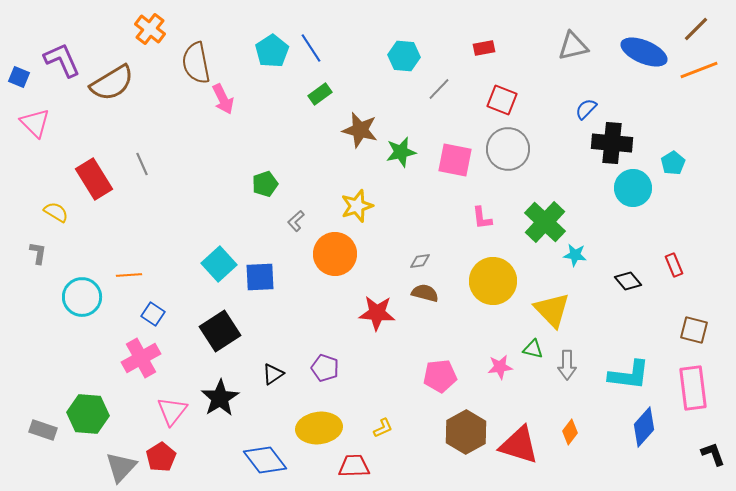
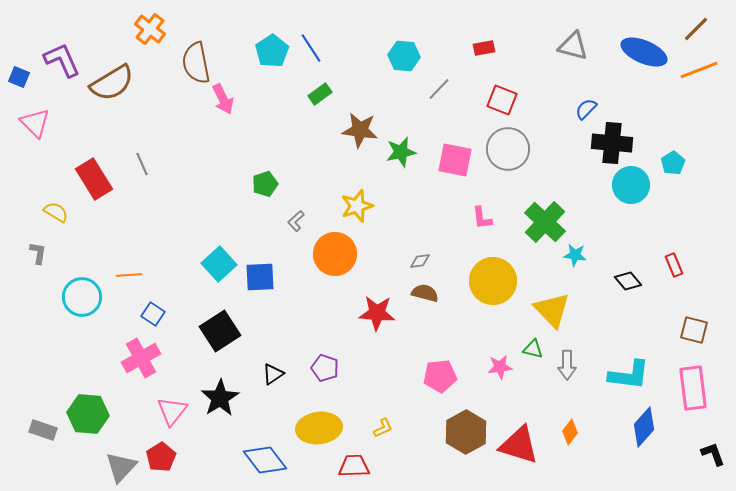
gray triangle at (573, 46): rotated 28 degrees clockwise
brown star at (360, 130): rotated 6 degrees counterclockwise
cyan circle at (633, 188): moved 2 px left, 3 px up
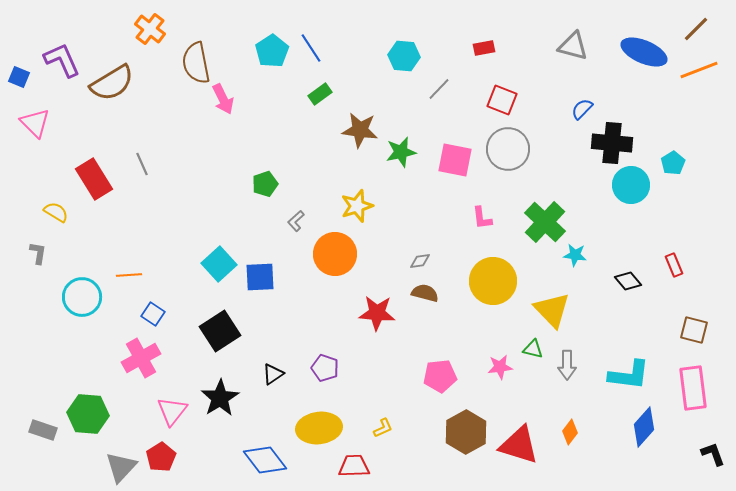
blue semicircle at (586, 109): moved 4 px left
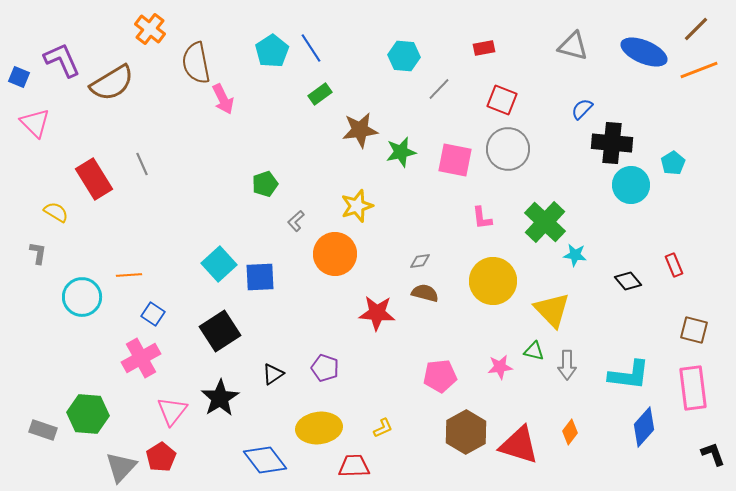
brown star at (360, 130): rotated 15 degrees counterclockwise
green triangle at (533, 349): moved 1 px right, 2 px down
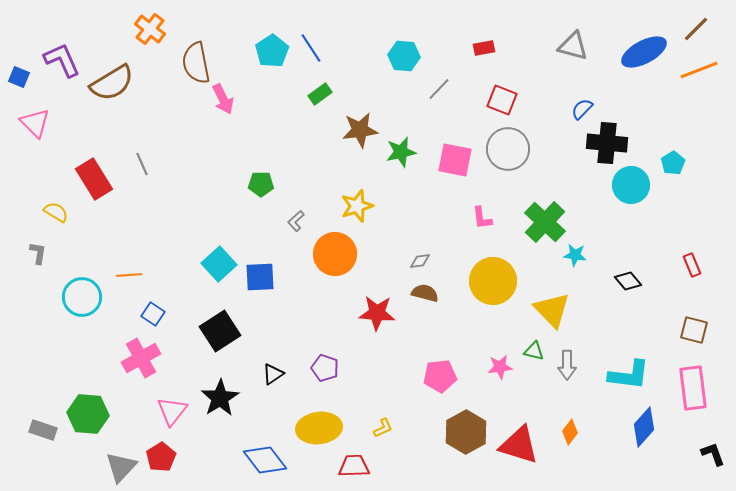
blue ellipse at (644, 52): rotated 51 degrees counterclockwise
black cross at (612, 143): moved 5 px left
green pentagon at (265, 184): moved 4 px left; rotated 20 degrees clockwise
red rectangle at (674, 265): moved 18 px right
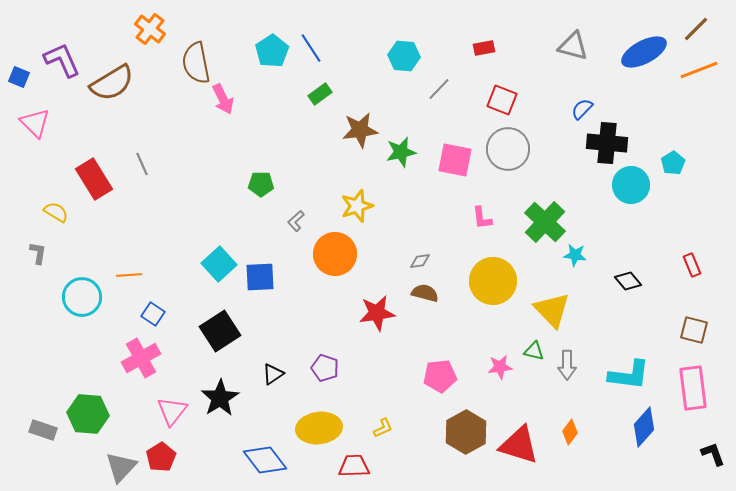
red star at (377, 313): rotated 12 degrees counterclockwise
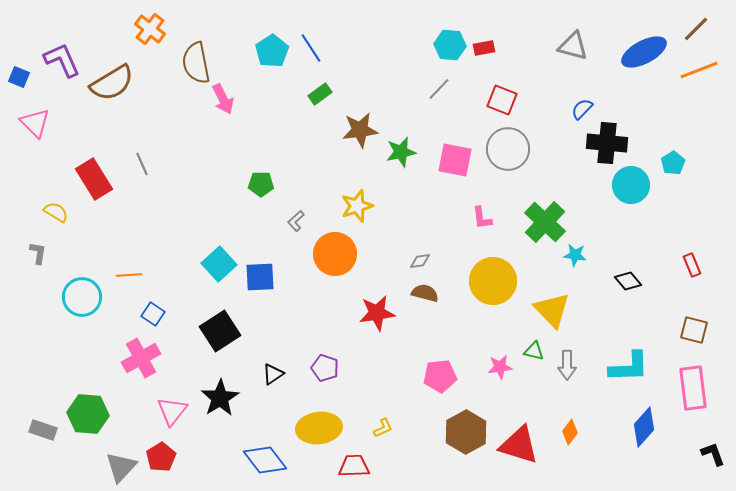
cyan hexagon at (404, 56): moved 46 px right, 11 px up
cyan L-shape at (629, 375): moved 8 px up; rotated 9 degrees counterclockwise
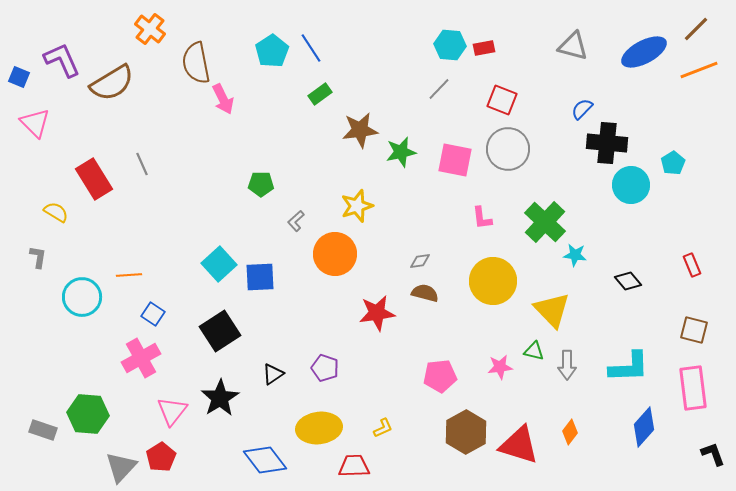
gray L-shape at (38, 253): moved 4 px down
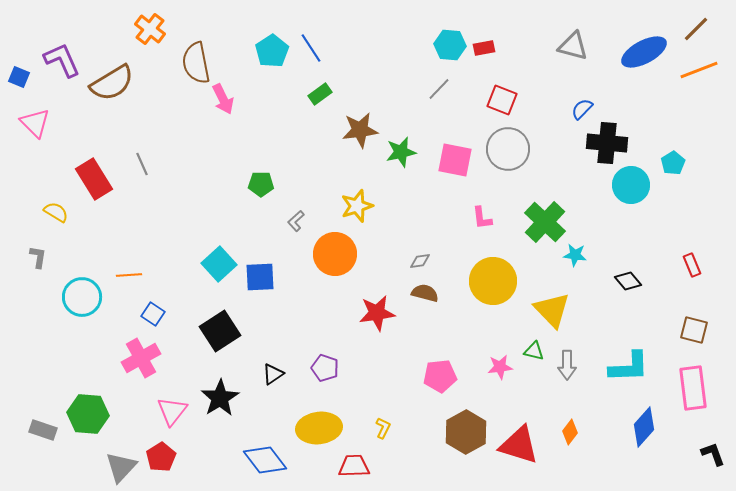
yellow L-shape at (383, 428): rotated 40 degrees counterclockwise
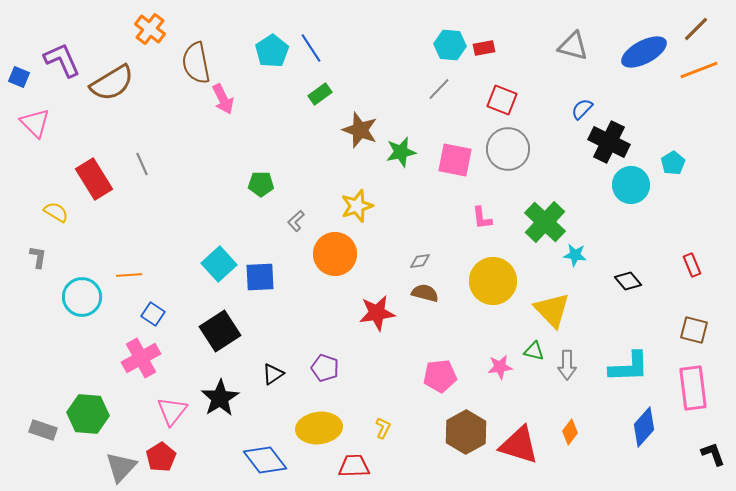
brown star at (360, 130): rotated 27 degrees clockwise
black cross at (607, 143): moved 2 px right, 1 px up; rotated 21 degrees clockwise
